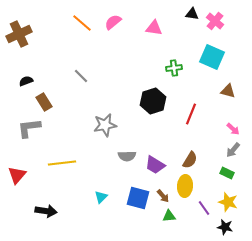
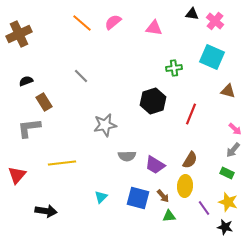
pink arrow: moved 2 px right
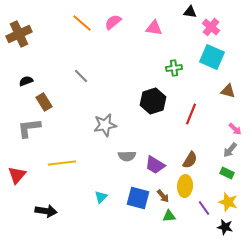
black triangle: moved 2 px left, 2 px up
pink cross: moved 4 px left, 6 px down
gray arrow: moved 3 px left
